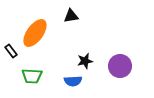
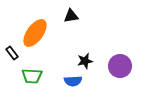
black rectangle: moved 1 px right, 2 px down
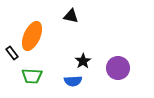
black triangle: rotated 21 degrees clockwise
orange ellipse: moved 3 px left, 3 px down; rotated 12 degrees counterclockwise
black star: moved 2 px left; rotated 21 degrees counterclockwise
purple circle: moved 2 px left, 2 px down
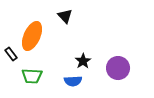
black triangle: moved 6 px left; rotated 35 degrees clockwise
black rectangle: moved 1 px left, 1 px down
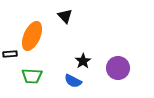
black rectangle: moved 1 px left; rotated 56 degrees counterclockwise
blue semicircle: rotated 30 degrees clockwise
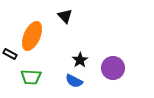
black rectangle: rotated 32 degrees clockwise
black star: moved 3 px left, 1 px up
purple circle: moved 5 px left
green trapezoid: moved 1 px left, 1 px down
blue semicircle: moved 1 px right
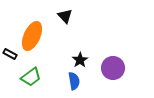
green trapezoid: rotated 40 degrees counterclockwise
blue semicircle: rotated 126 degrees counterclockwise
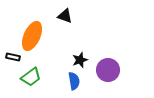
black triangle: rotated 28 degrees counterclockwise
black rectangle: moved 3 px right, 3 px down; rotated 16 degrees counterclockwise
black star: rotated 14 degrees clockwise
purple circle: moved 5 px left, 2 px down
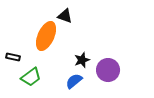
orange ellipse: moved 14 px right
black star: moved 2 px right
blue semicircle: rotated 120 degrees counterclockwise
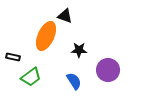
black star: moved 3 px left, 10 px up; rotated 21 degrees clockwise
blue semicircle: rotated 96 degrees clockwise
